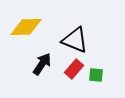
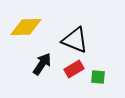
red rectangle: rotated 18 degrees clockwise
green square: moved 2 px right, 2 px down
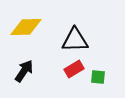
black triangle: rotated 24 degrees counterclockwise
black arrow: moved 18 px left, 7 px down
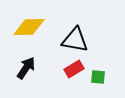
yellow diamond: moved 3 px right
black triangle: rotated 12 degrees clockwise
black arrow: moved 2 px right, 3 px up
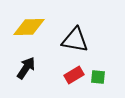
red rectangle: moved 6 px down
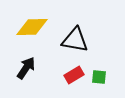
yellow diamond: moved 3 px right
green square: moved 1 px right
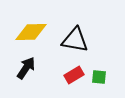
yellow diamond: moved 1 px left, 5 px down
